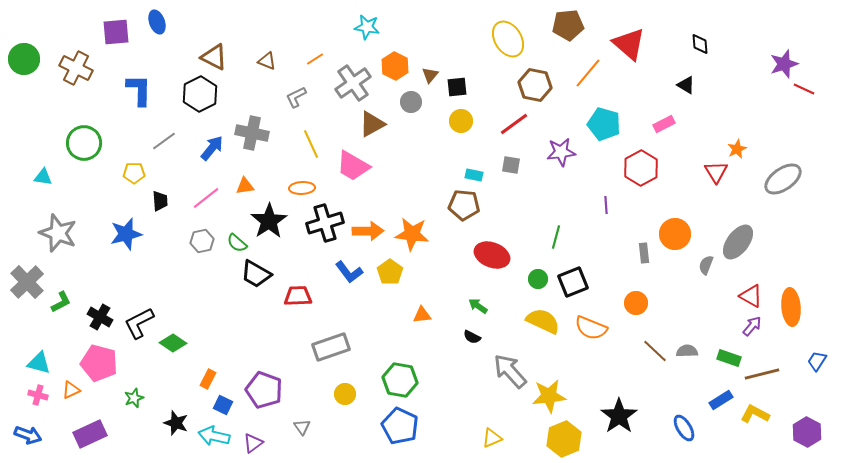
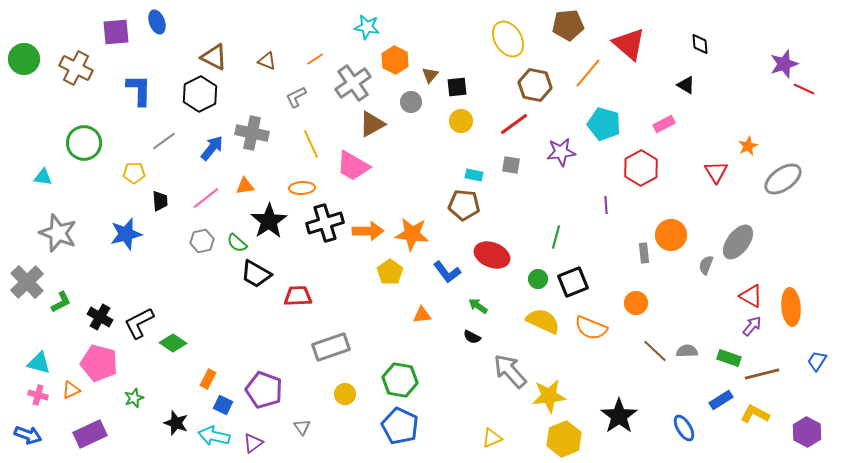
orange hexagon at (395, 66): moved 6 px up
orange star at (737, 149): moved 11 px right, 3 px up
orange circle at (675, 234): moved 4 px left, 1 px down
blue L-shape at (349, 272): moved 98 px right
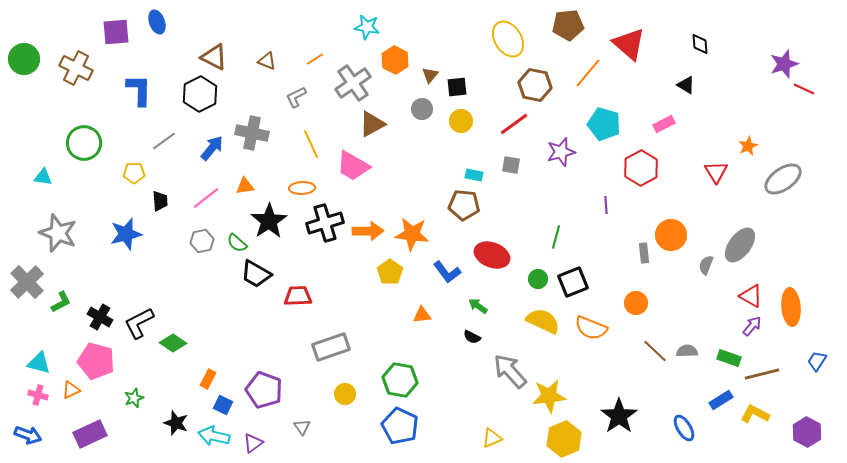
gray circle at (411, 102): moved 11 px right, 7 px down
purple star at (561, 152): rotated 8 degrees counterclockwise
gray ellipse at (738, 242): moved 2 px right, 3 px down
pink pentagon at (99, 363): moved 3 px left, 2 px up
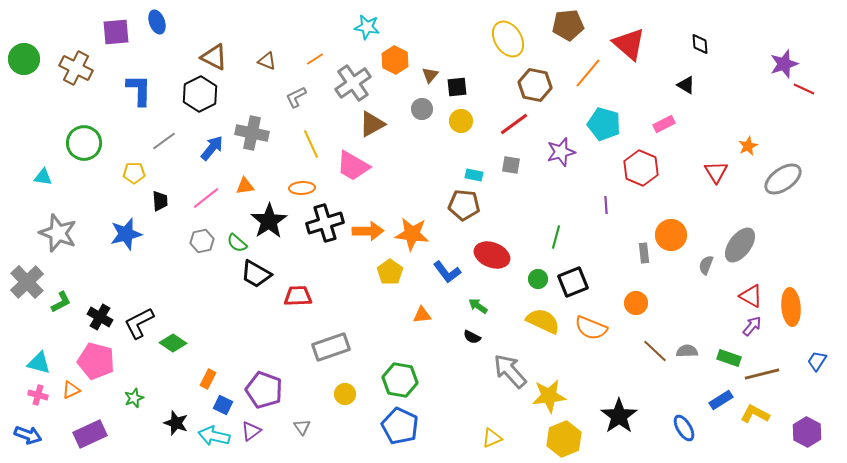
red hexagon at (641, 168): rotated 8 degrees counterclockwise
purple triangle at (253, 443): moved 2 px left, 12 px up
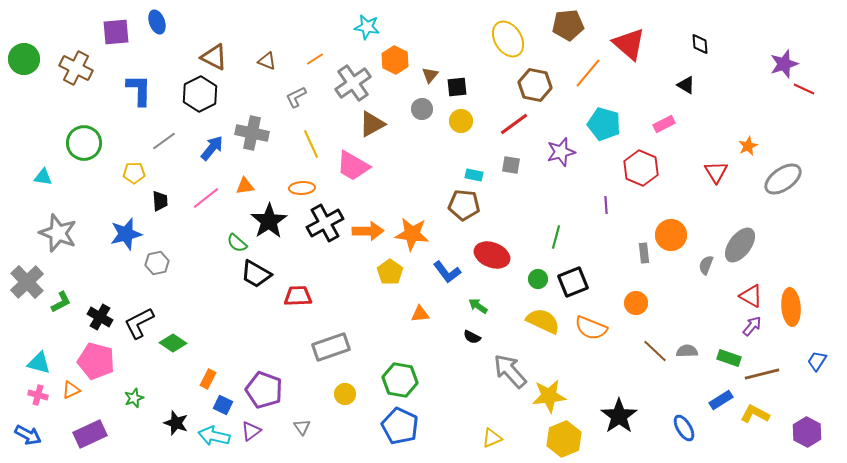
black cross at (325, 223): rotated 12 degrees counterclockwise
gray hexagon at (202, 241): moved 45 px left, 22 px down
orange triangle at (422, 315): moved 2 px left, 1 px up
blue arrow at (28, 435): rotated 8 degrees clockwise
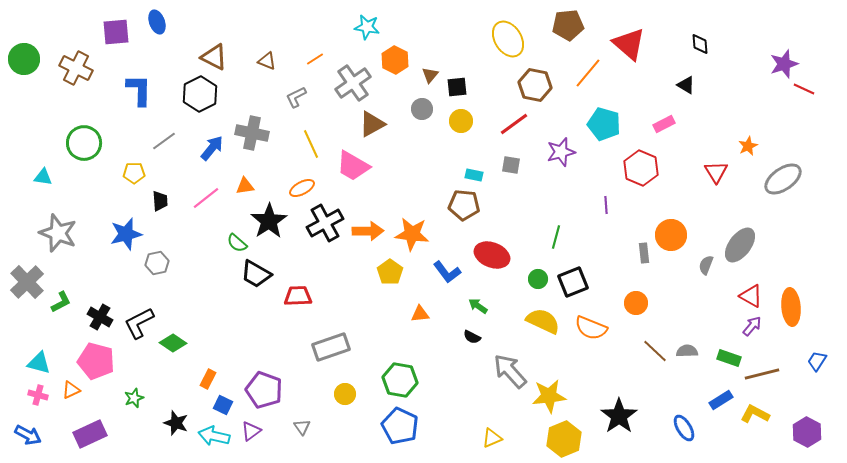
orange ellipse at (302, 188): rotated 25 degrees counterclockwise
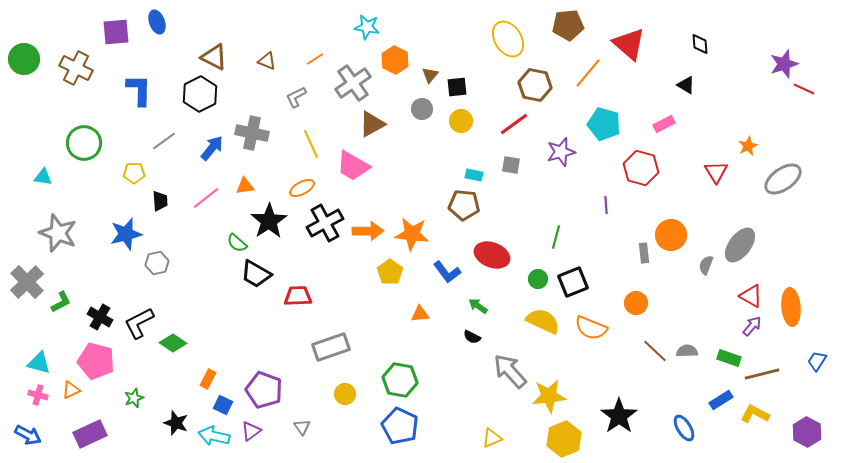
red hexagon at (641, 168): rotated 8 degrees counterclockwise
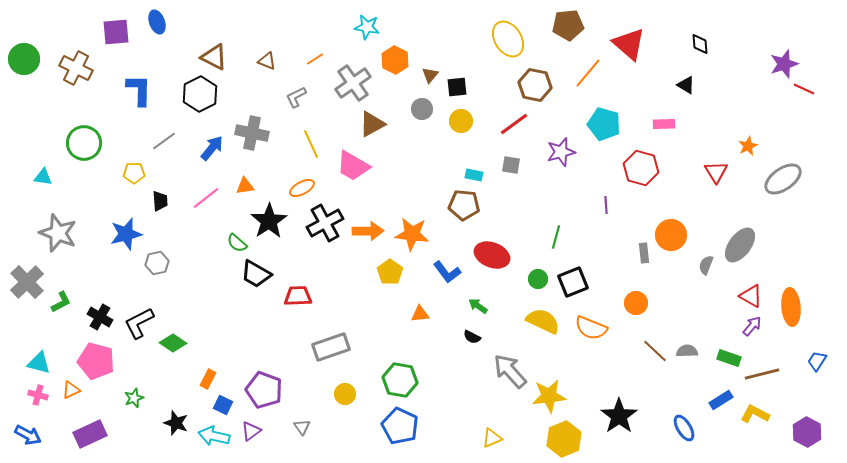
pink rectangle at (664, 124): rotated 25 degrees clockwise
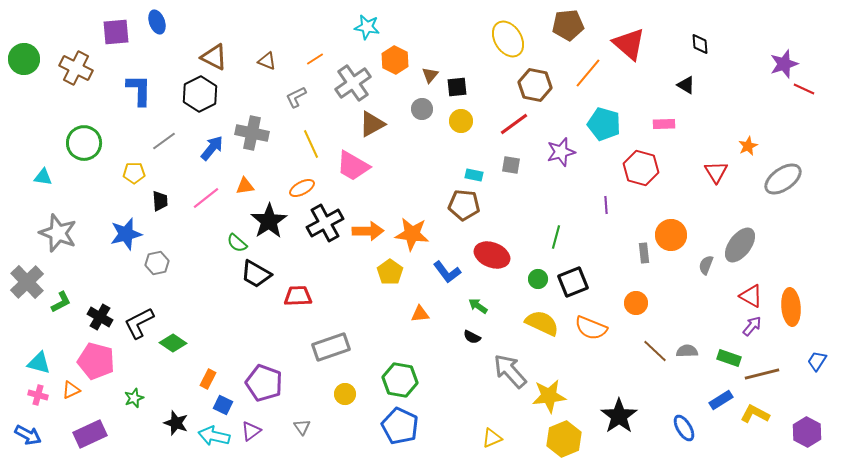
yellow semicircle at (543, 321): moved 1 px left, 2 px down
purple pentagon at (264, 390): moved 7 px up
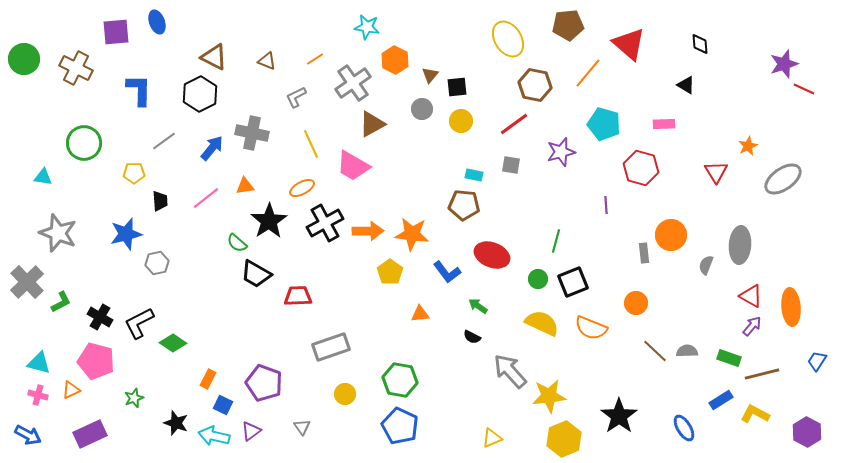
green line at (556, 237): moved 4 px down
gray ellipse at (740, 245): rotated 33 degrees counterclockwise
